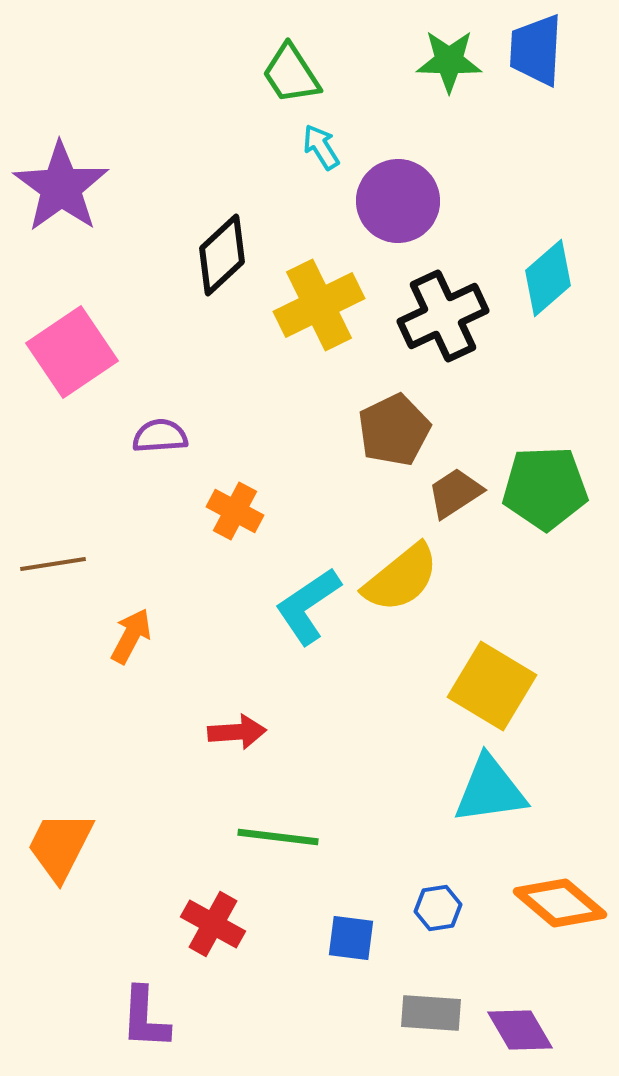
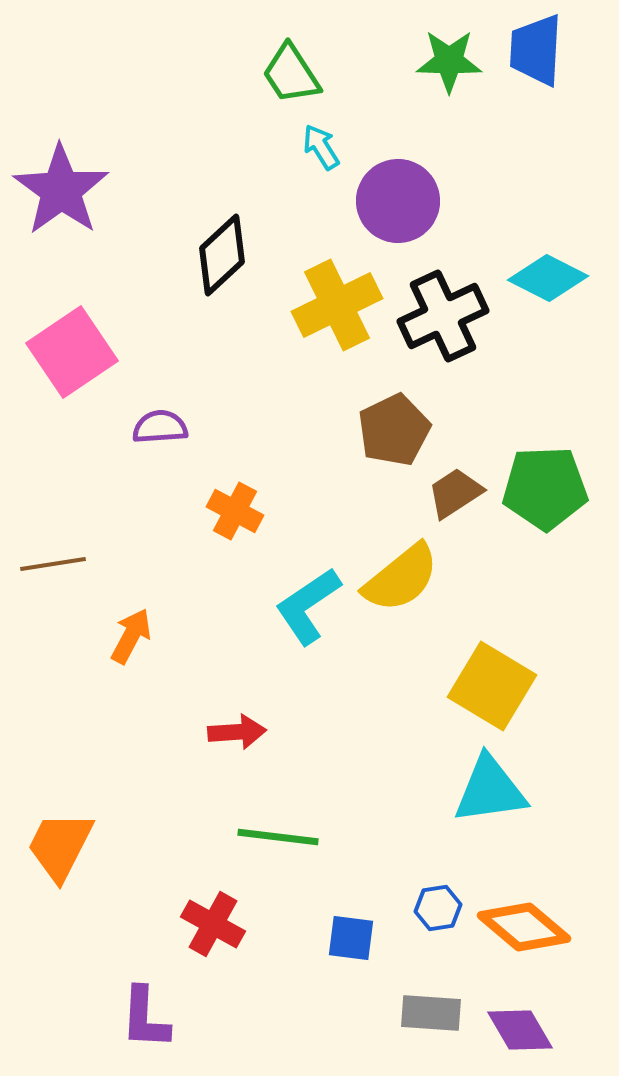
purple star: moved 3 px down
cyan diamond: rotated 68 degrees clockwise
yellow cross: moved 18 px right
purple semicircle: moved 9 px up
orange diamond: moved 36 px left, 24 px down
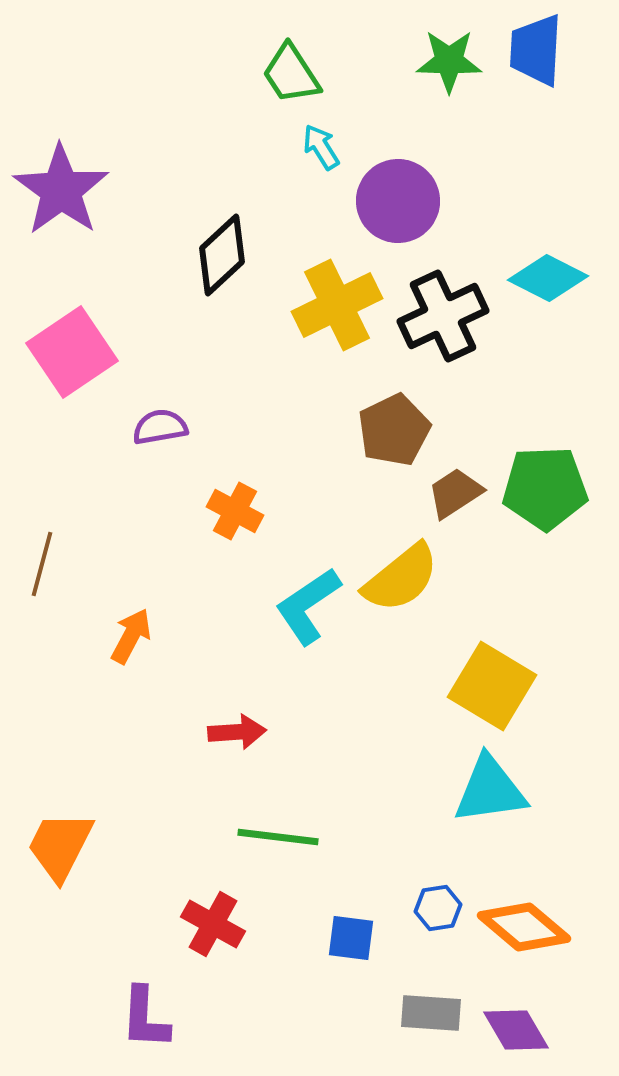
purple semicircle: rotated 6 degrees counterclockwise
brown line: moved 11 px left; rotated 66 degrees counterclockwise
purple diamond: moved 4 px left
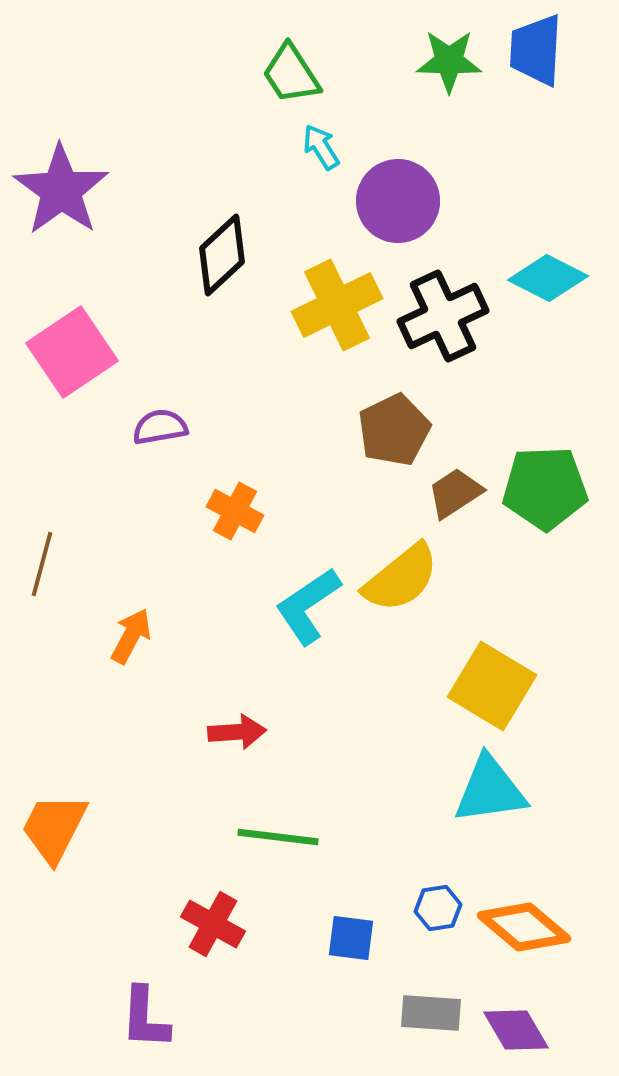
orange trapezoid: moved 6 px left, 18 px up
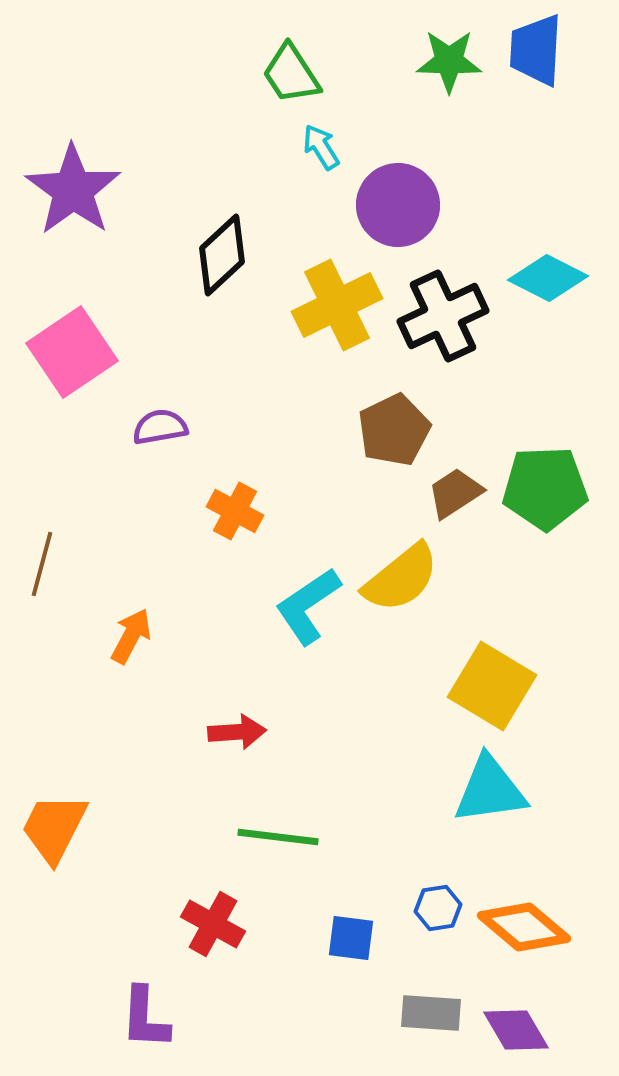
purple star: moved 12 px right
purple circle: moved 4 px down
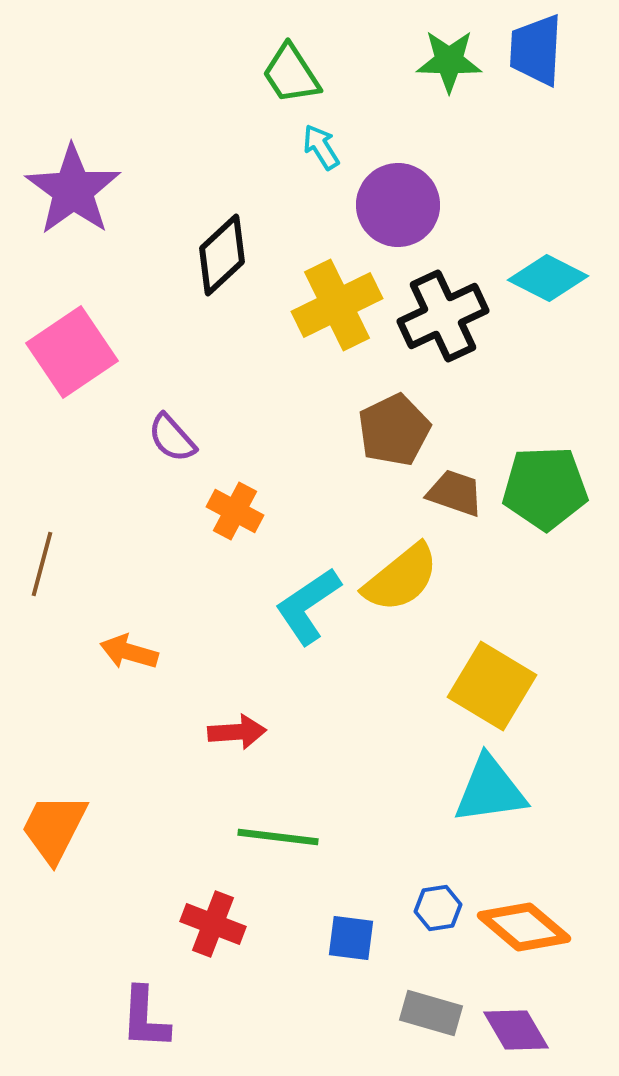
purple semicircle: moved 12 px right, 11 px down; rotated 122 degrees counterclockwise
brown trapezoid: rotated 52 degrees clockwise
orange arrow: moved 2 px left, 16 px down; rotated 102 degrees counterclockwise
red cross: rotated 8 degrees counterclockwise
gray rectangle: rotated 12 degrees clockwise
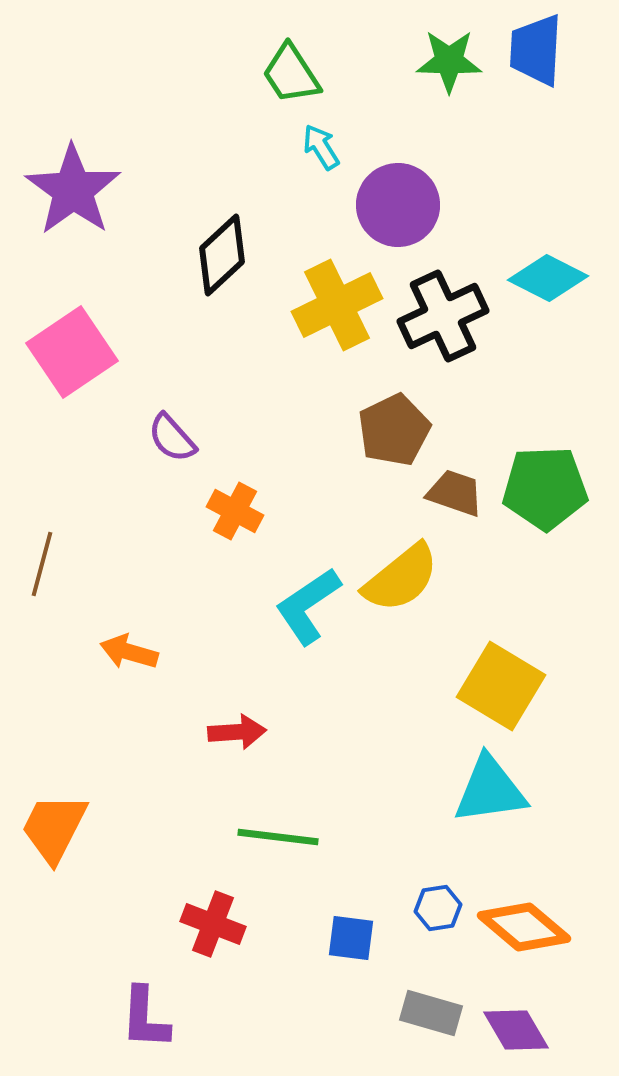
yellow square: moved 9 px right
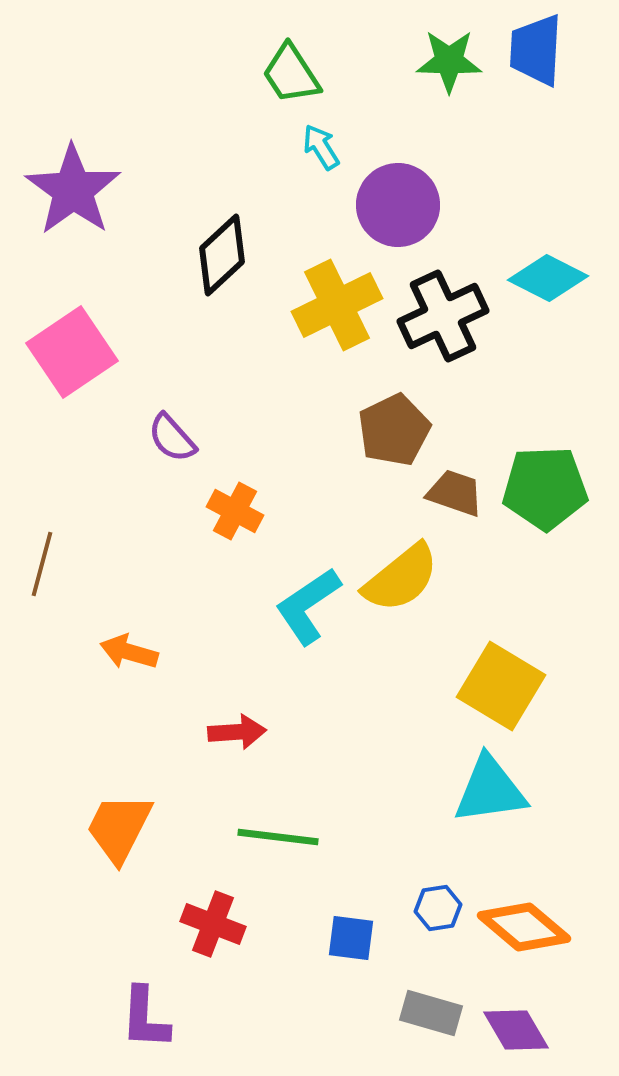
orange trapezoid: moved 65 px right
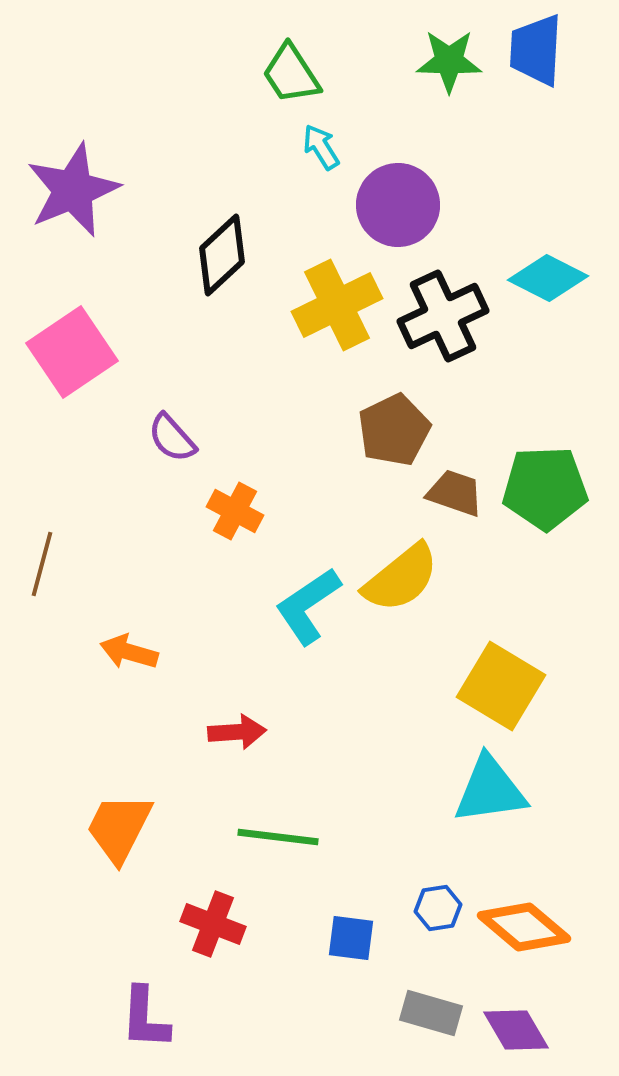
purple star: rotated 14 degrees clockwise
